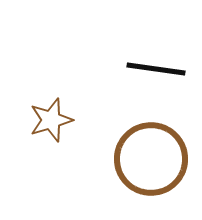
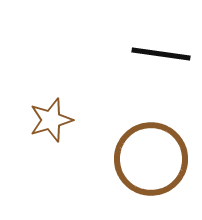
black line: moved 5 px right, 15 px up
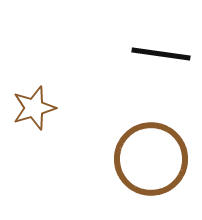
brown star: moved 17 px left, 12 px up
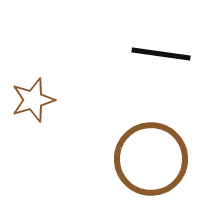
brown star: moved 1 px left, 8 px up
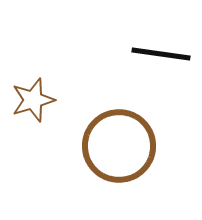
brown circle: moved 32 px left, 13 px up
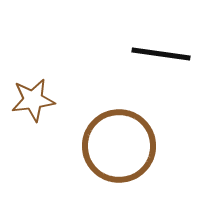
brown star: rotated 9 degrees clockwise
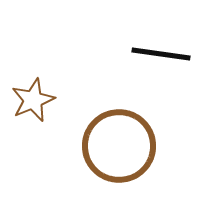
brown star: rotated 15 degrees counterclockwise
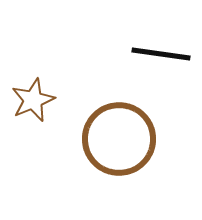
brown circle: moved 7 px up
